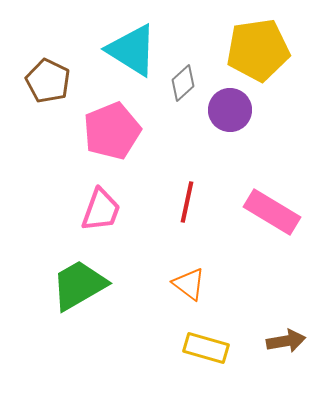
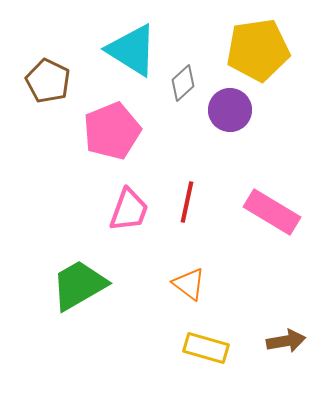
pink trapezoid: moved 28 px right
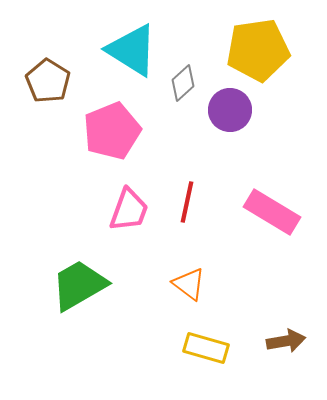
brown pentagon: rotated 6 degrees clockwise
